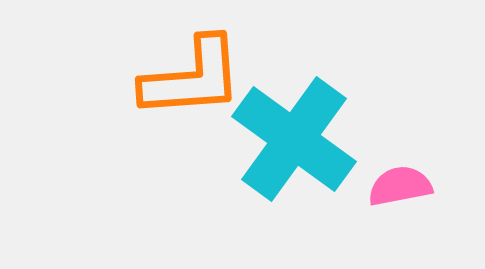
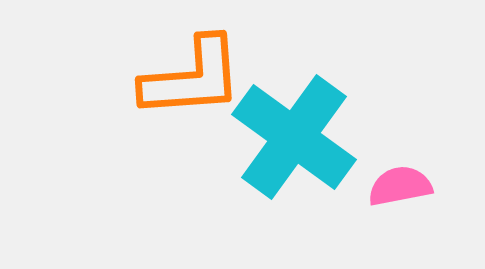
cyan cross: moved 2 px up
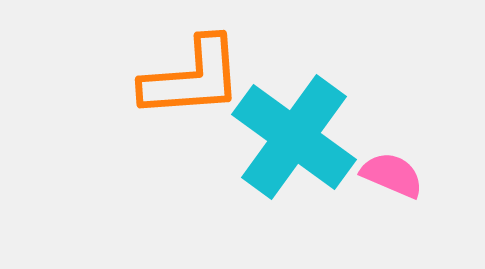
pink semicircle: moved 8 px left, 11 px up; rotated 34 degrees clockwise
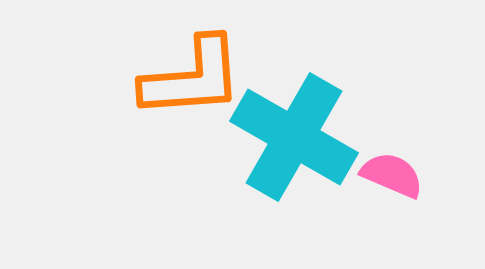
cyan cross: rotated 6 degrees counterclockwise
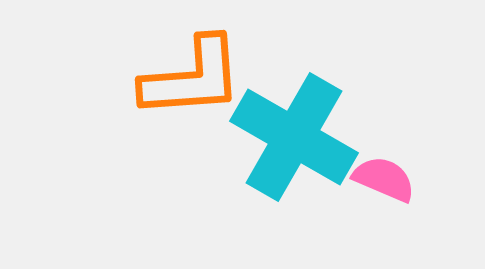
pink semicircle: moved 8 px left, 4 px down
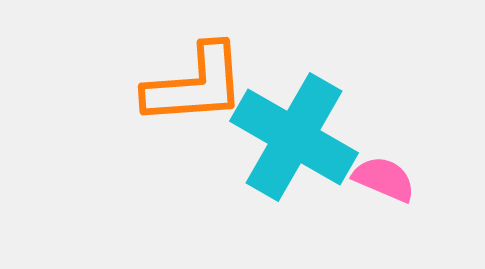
orange L-shape: moved 3 px right, 7 px down
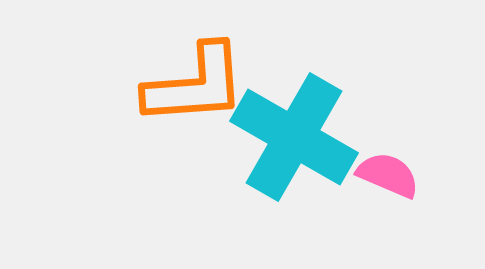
pink semicircle: moved 4 px right, 4 px up
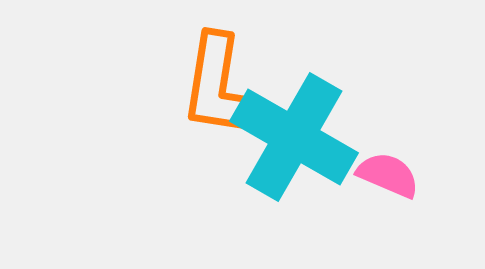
orange L-shape: moved 25 px right, 2 px down; rotated 103 degrees clockwise
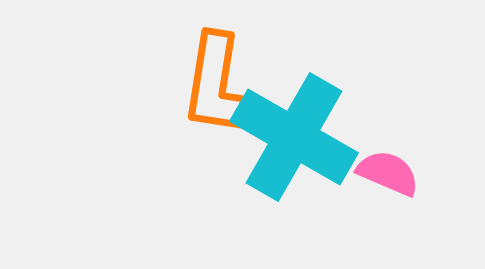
pink semicircle: moved 2 px up
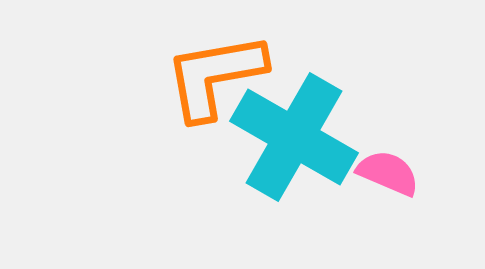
orange L-shape: moved 5 px left, 11 px up; rotated 71 degrees clockwise
